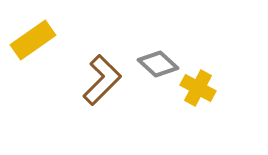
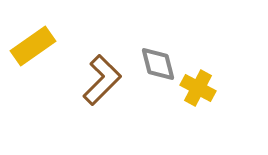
yellow rectangle: moved 6 px down
gray diamond: rotated 33 degrees clockwise
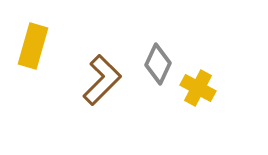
yellow rectangle: rotated 39 degrees counterclockwise
gray diamond: rotated 39 degrees clockwise
